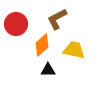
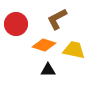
orange diamond: moved 2 px right; rotated 60 degrees clockwise
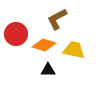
red circle: moved 10 px down
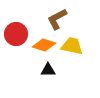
yellow trapezoid: moved 2 px left, 4 px up
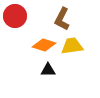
brown L-shape: moved 5 px right; rotated 35 degrees counterclockwise
red circle: moved 1 px left, 18 px up
yellow trapezoid: rotated 20 degrees counterclockwise
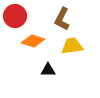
orange diamond: moved 11 px left, 4 px up
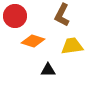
brown L-shape: moved 4 px up
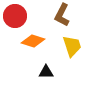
yellow trapezoid: rotated 80 degrees clockwise
black triangle: moved 2 px left, 2 px down
